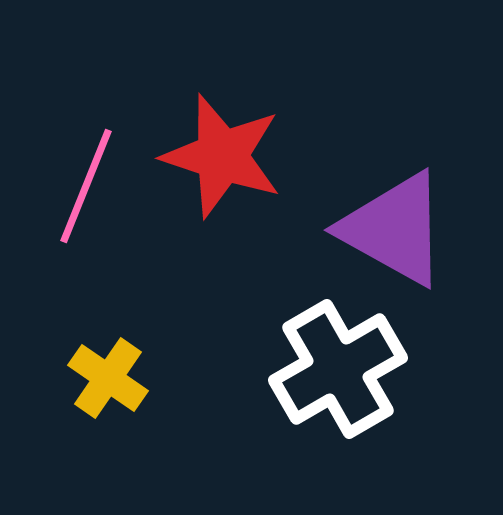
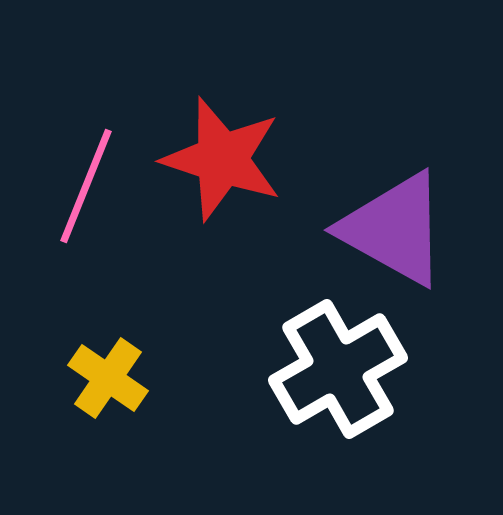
red star: moved 3 px down
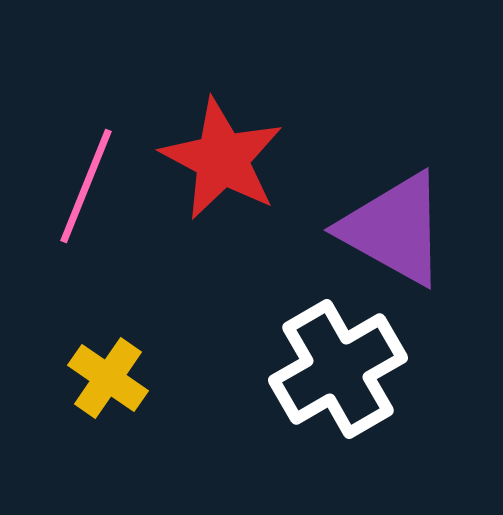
red star: rotated 10 degrees clockwise
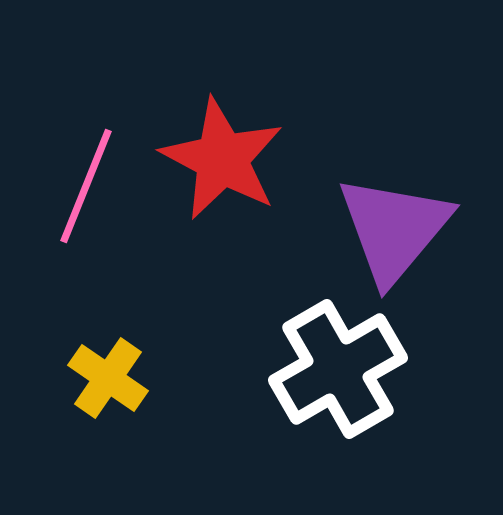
purple triangle: rotated 41 degrees clockwise
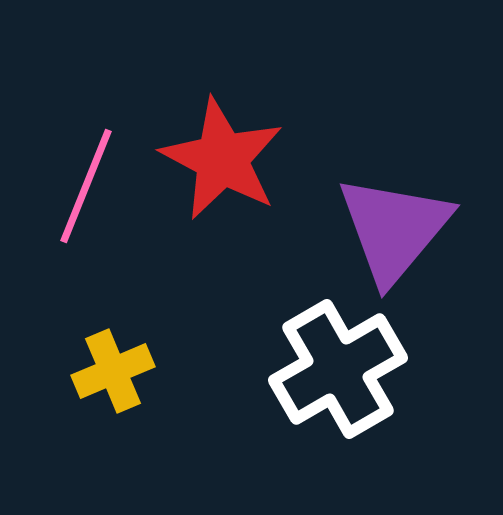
yellow cross: moved 5 px right, 7 px up; rotated 32 degrees clockwise
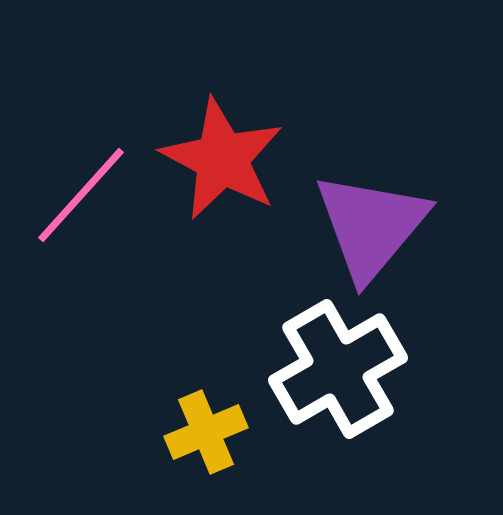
pink line: moved 5 px left, 9 px down; rotated 20 degrees clockwise
purple triangle: moved 23 px left, 3 px up
yellow cross: moved 93 px right, 61 px down
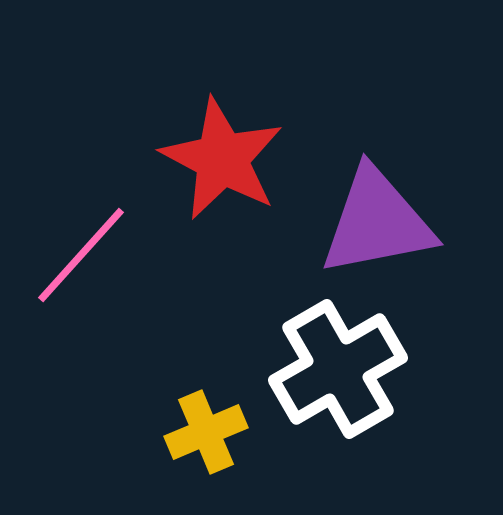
pink line: moved 60 px down
purple triangle: moved 6 px right, 4 px up; rotated 39 degrees clockwise
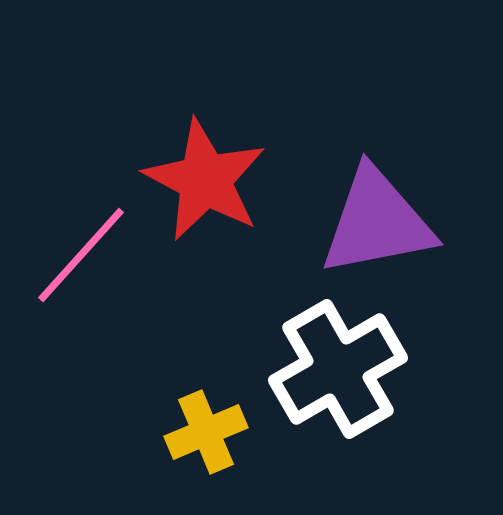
red star: moved 17 px left, 21 px down
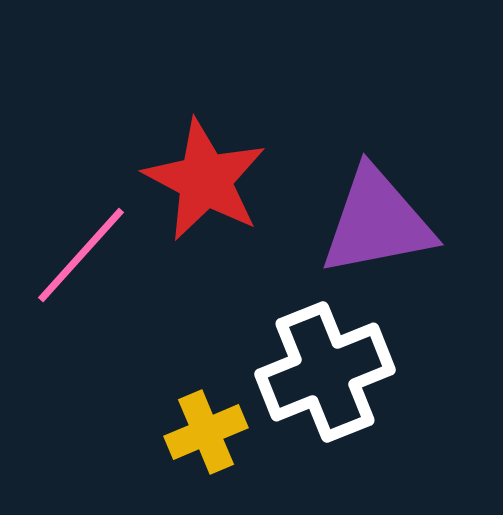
white cross: moved 13 px left, 3 px down; rotated 8 degrees clockwise
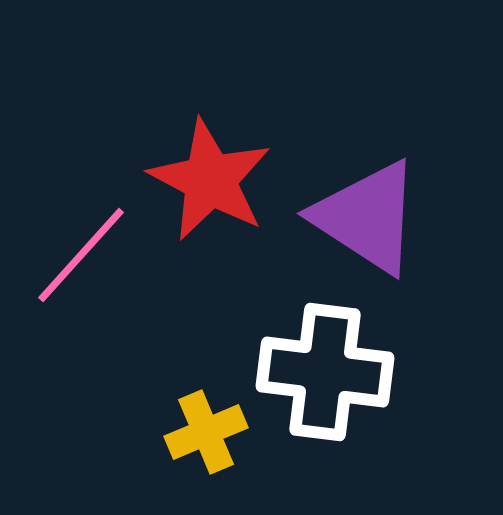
red star: moved 5 px right
purple triangle: moved 10 px left, 5 px up; rotated 44 degrees clockwise
white cross: rotated 29 degrees clockwise
